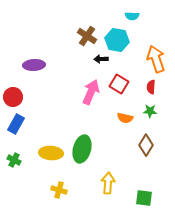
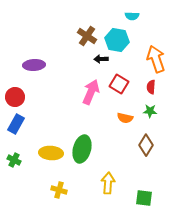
red circle: moved 2 px right
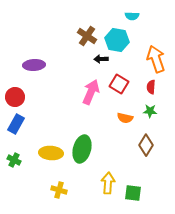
green square: moved 11 px left, 5 px up
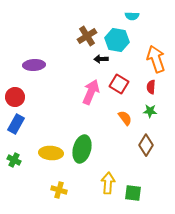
brown cross: rotated 24 degrees clockwise
orange semicircle: rotated 140 degrees counterclockwise
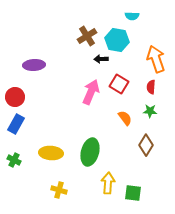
green ellipse: moved 8 px right, 3 px down
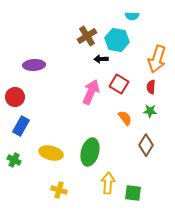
orange arrow: moved 1 px right; rotated 144 degrees counterclockwise
blue rectangle: moved 5 px right, 2 px down
yellow ellipse: rotated 10 degrees clockwise
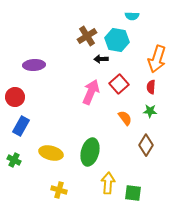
red square: rotated 18 degrees clockwise
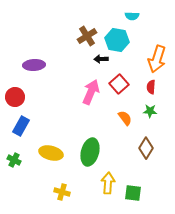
brown diamond: moved 3 px down
yellow cross: moved 3 px right, 2 px down
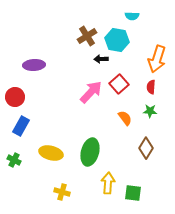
pink arrow: rotated 20 degrees clockwise
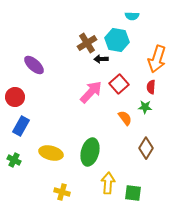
brown cross: moved 7 px down
purple ellipse: rotated 45 degrees clockwise
green star: moved 5 px left, 4 px up
